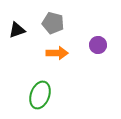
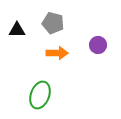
black triangle: rotated 18 degrees clockwise
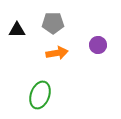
gray pentagon: rotated 15 degrees counterclockwise
orange arrow: rotated 10 degrees counterclockwise
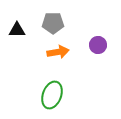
orange arrow: moved 1 px right, 1 px up
green ellipse: moved 12 px right
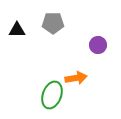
orange arrow: moved 18 px right, 26 px down
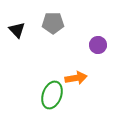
black triangle: rotated 48 degrees clockwise
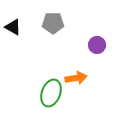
black triangle: moved 4 px left, 3 px up; rotated 18 degrees counterclockwise
purple circle: moved 1 px left
green ellipse: moved 1 px left, 2 px up
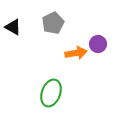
gray pentagon: rotated 25 degrees counterclockwise
purple circle: moved 1 px right, 1 px up
orange arrow: moved 25 px up
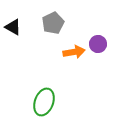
orange arrow: moved 2 px left, 1 px up
green ellipse: moved 7 px left, 9 px down
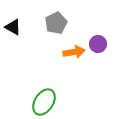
gray pentagon: moved 3 px right
green ellipse: rotated 12 degrees clockwise
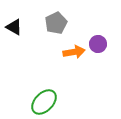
black triangle: moved 1 px right
green ellipse: rotated 12 degrees clockwise
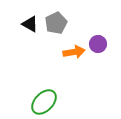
black triangle: moved 16 px right, 3 px up
